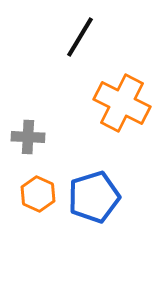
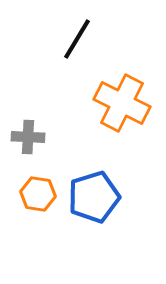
black line: moved 3 px left, 2 px down
orange hexagon: rotated 16 degrees counterclockwise
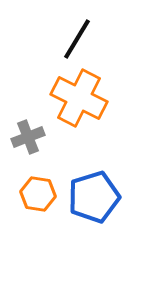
orange cross: moved 43 px left, 5 px up
gray cross: rotated 24 degrees counterclockwise
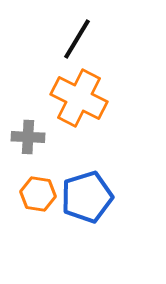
gray cross: rotated 24 degrees clockwise
blue pentagon: moved 7 px left
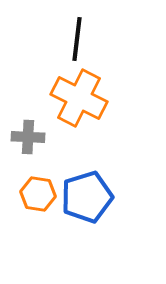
black line: rotated 24 degrees counterclockwise
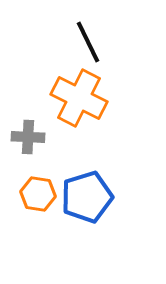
black line: moved 11 px right, 3 px down; rotated 33 degrees counterclockwise
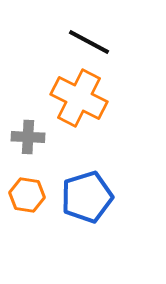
black line: moved 1 px right; rotated 36 degrees counterclockwise
orange hexagon: moved 11 px left, 1 px down
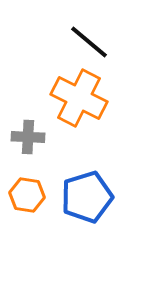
black line: rotated 12 degrees clockwise
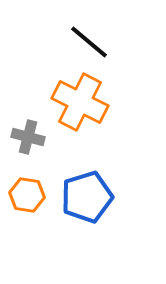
orange cross: moved 1 px right, 4 px down
gray cross: rotated 12 degrees clockwise
